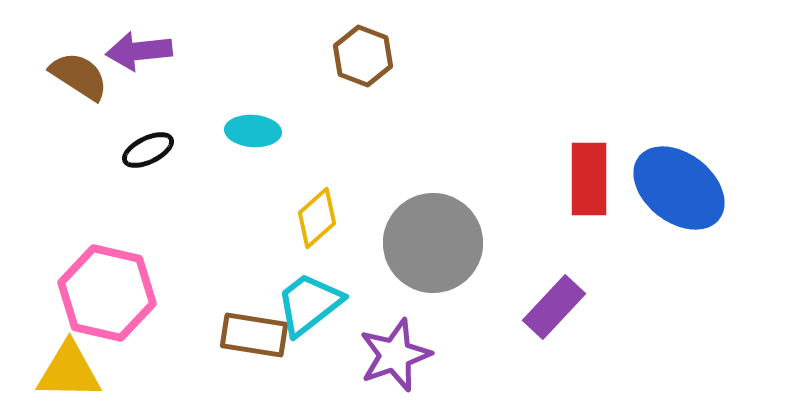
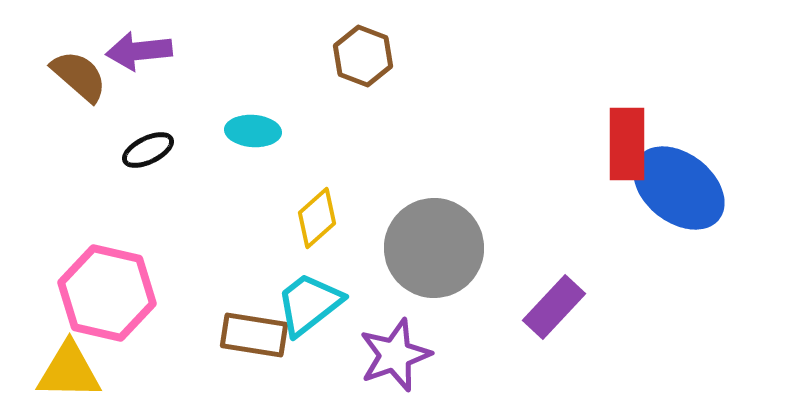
brown semicircle: rotated 8 degrees clockwise
red rectangle: moved 38 px right, 35 px up
gray circle: moved 1 px right, 5 px down
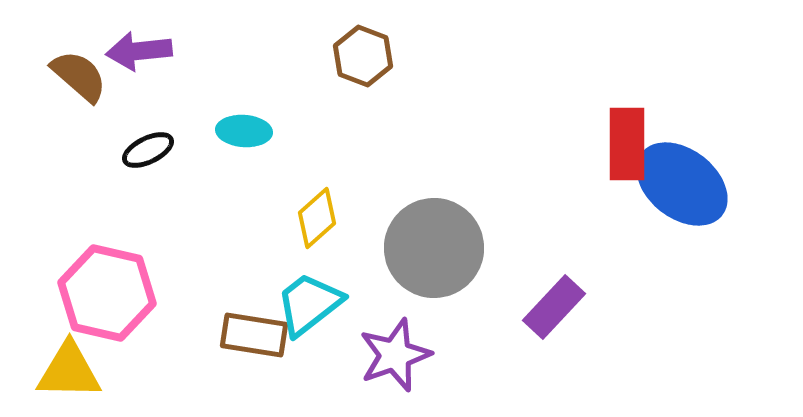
cyan ellipse: moved 9 px left
blue ellipse: moved 3 px right, 4 px up
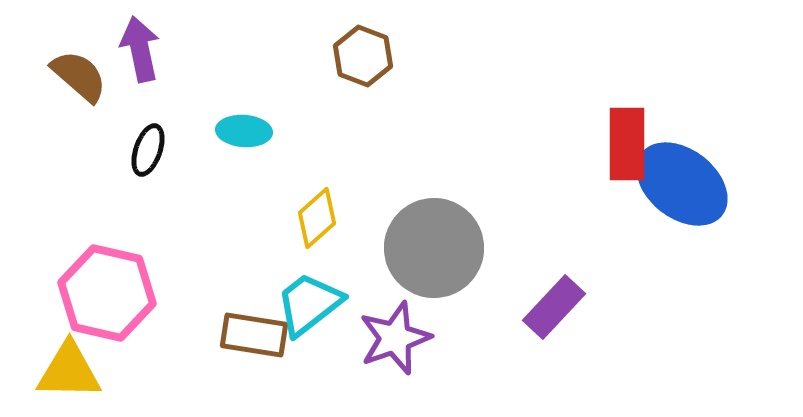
purple arrow: moved 1 px right, 2 px up; rotated 84 degrees clockwise
black ellipse: rotated 45 degrees counterclockwise
purple star: moved 17 px up
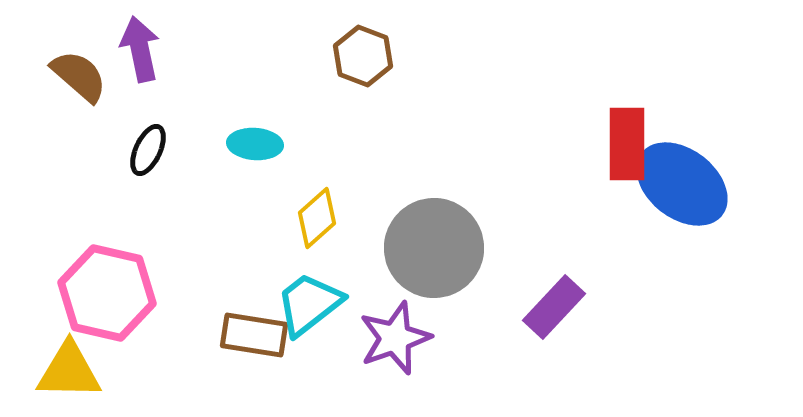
cyan ellipse: moved 11 px right, 13 px down
black ellipse: rotated 6 degrees clockwise
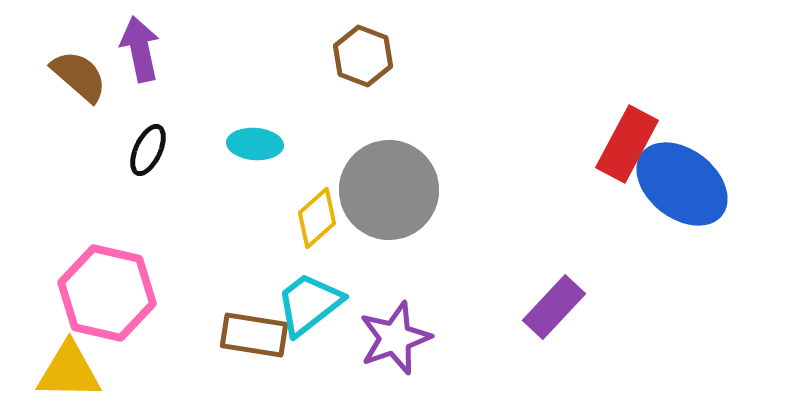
red rectangle: rotated 28 degrees clockwise
gray circle: moved 45 px left, 58 px up
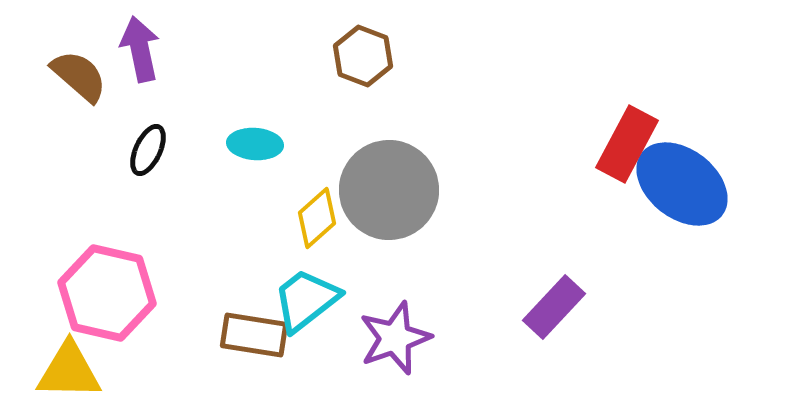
cyan trapezoid: moved 3 px left, 4 px up
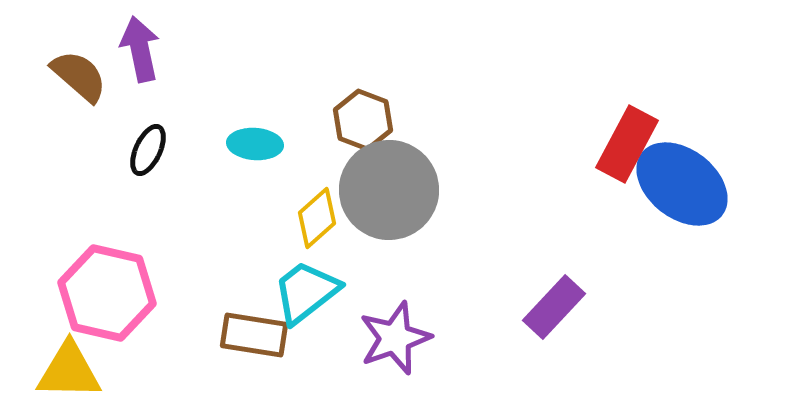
brown hexagon: moved 64 px down
cyan trapezoid: moved 8 px up
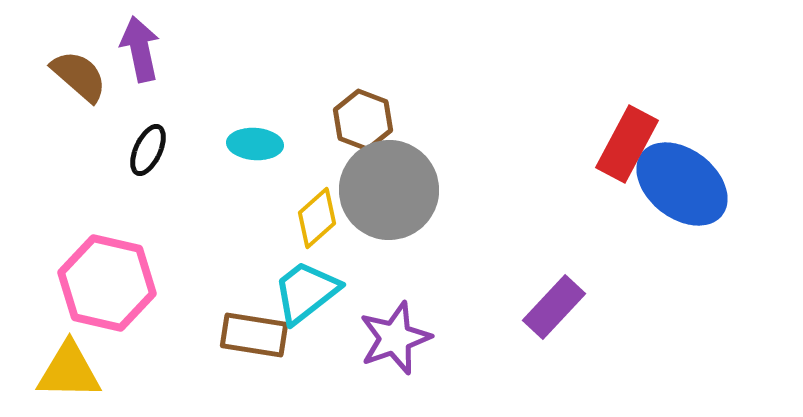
pink hexagon: moved 10 px up
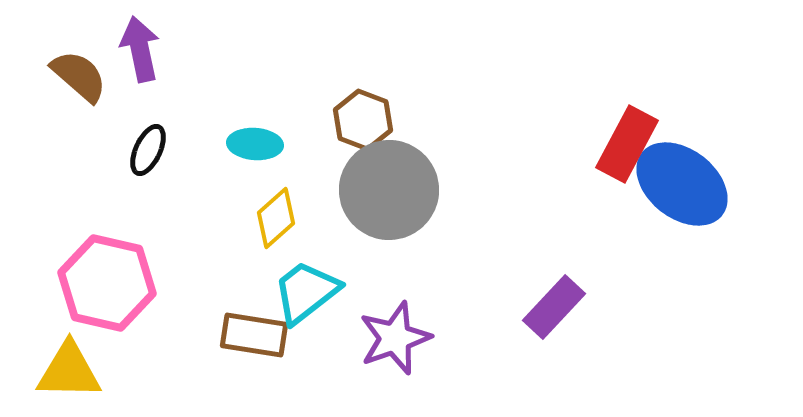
yellow diamond: moved 41 px left
